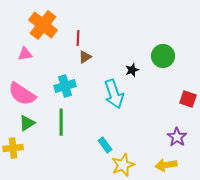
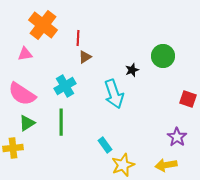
cyan cross: rotated 15 degrees counterclockwise
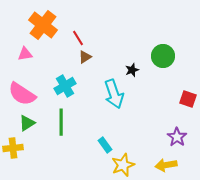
red line: rotated 35 degrees counterclockwise
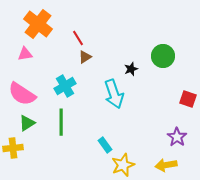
orange cross: moved 5 px left, 1 px up
black star: moved 1 px left, 1 px up
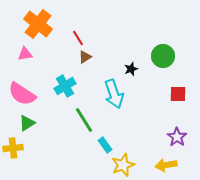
red square: moved 10 px left, 5 px up; rotated 18 degrees counterclockwise
green line: moved 23 px right, 2 px up; rotated 32 degrees counterclockwise
